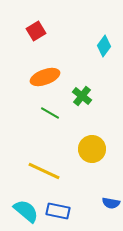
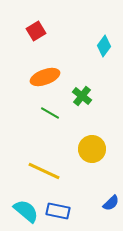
blue semicircle: rotated 54 degrees counterclockwise
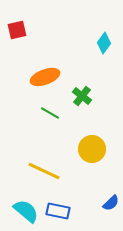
red square: moved 19 px left, 1 px up; rotated 18 degrees clockwise
cyan diamond: moved 3 px up
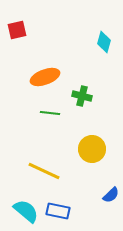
cyan diamond: moved 1 px up; rotated 20 degrees counterclockwise
green cross: rotated 24 degrees counterclockwise
green line: rotated 24 degrees counterclockwise
blue semicircle: moved 8 px up
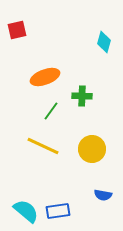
green cross: rotated 12 degrees counterclockwise
green line: moved 1 px right, 2 px up; rotated 60 degrees counterclockwise
yellow line: moved 1 px left, 25 px up
blue semicircle: moved 8 px left; rotated 54 degrees clockwise
blue rectangle: rotated 20 degrees counterclockwise
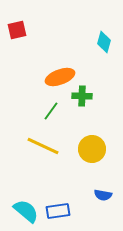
orange ellipse: moved 15 px right
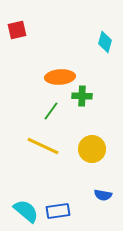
cyan diamond: moved 1 px right
orange ellipse: rotated 16 degrees clockwise
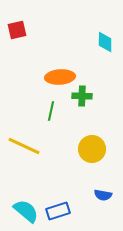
cyan diamond: rotated 15 degrees counterclockwise
green line: rotated 24 degrees counterclockwise
yellow line: moved 19 px left
blue rectangle: rotated 10 degrees counterclockwise
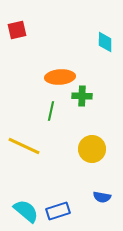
blue semicircle: moved 1 px left, 2 px down
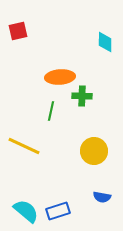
red square: moved 1 px right, 1 px down
yellow circle: moved 2 px right, 2 px down
